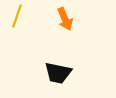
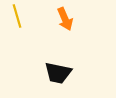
yellow line: rotated 35 degrees counterclockwise
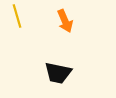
orange arrow: moved 2 px down
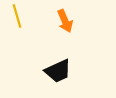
black trapezoid: moved 2 px up; rotated 36 degrees counterclockwise
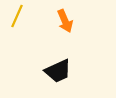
yellow line: rotated 40 degrees clockwise
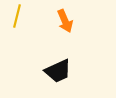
yellow line: rotated 10 degrees counterclockwise
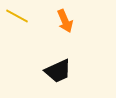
yellow line: rotated 75 degrees counterclockwise
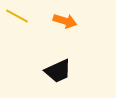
orange arrow: rotated 50 degrees counterclockwise
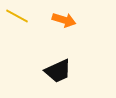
orange arrow: moved 1 px left, 1 px up
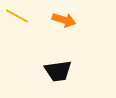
black trapezoid: rotated 16 degrees clockwise
